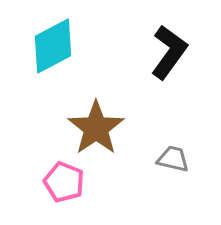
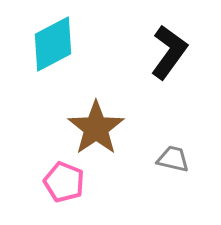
cyan diamond: moved 2 px up
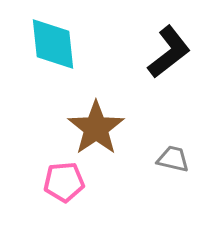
cyan diamond: rotated 68 degrees counterclockwise
black L-shape: rotated 16 degrees clockwise
pink pentagon: rotated 27 degrees counterclockwise
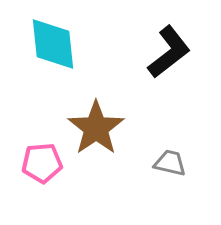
gray trapezoid: moved 3 px left, 4 px down
pink pentagon: moved 22 px left, 19 px up
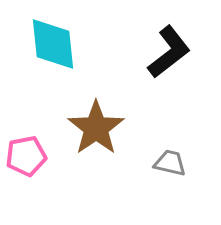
pink pentagon: moved 16 px left, 7 px up; rotated 6 degrees counterclockwise
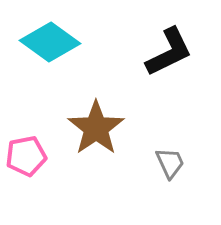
cyan diamond: moved 3 px left, 2 px up; rotated 48 degrees counterclockwise
black L-shape: rotated 12 degrees clockwise
gray trapezoid: rotated 52 degrees clockwise
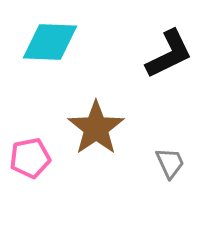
cyan diamond: rotated 34 degrees counterclockwise
black L-shape: moved 2 px down
pink pentagon: moved 4 px right, 2 px down
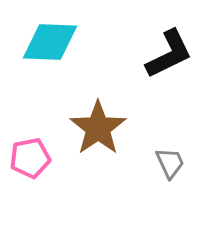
brown star: moved 2 px right
